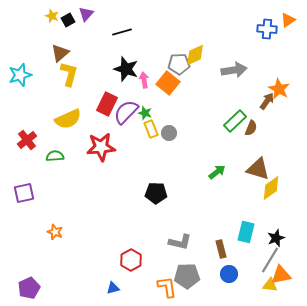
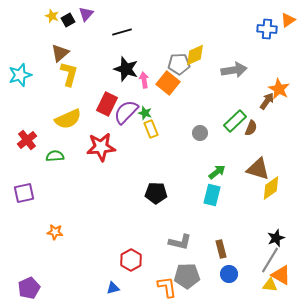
gray circle at (169, 133): moved 31 px right
orange star at (55, 232): rotated 14 degrees counterclockwise
cyan rectangle at (246, 232): moved 34 px left, 37 px up
orange triangle at (281, 275): rotated 40 degrees clockwise
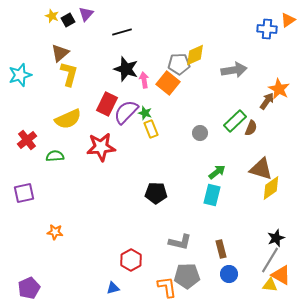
brown triangle at (258, 169): moved 3 px right
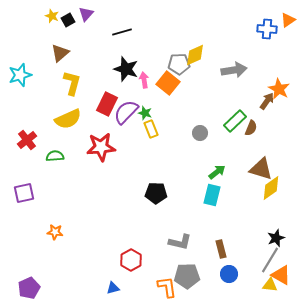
yellow L-shape at (69, 74): moved 3 px right, 9 px down
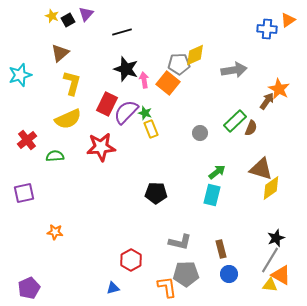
gray pentagon at (187, 276): moved 1 px left, 2 px up
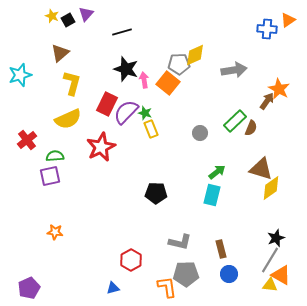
red star at (101, 147): rotated 20 degrees counterclockwise
purple square at (24, 193): moved 26 px right, 17 px up
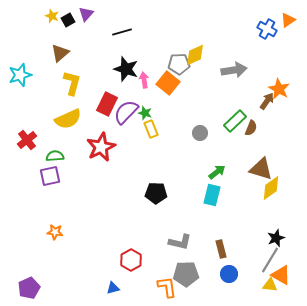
blue cross at (267, 29): rotated 24 degrees clockwise
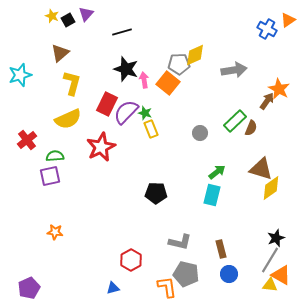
gray pentagon at (186, 274): rotated 15 degrees clockwise
